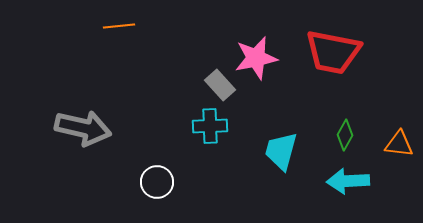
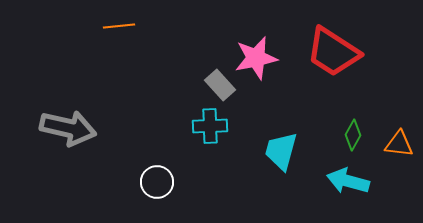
red trapezoid: rotated 22 degrees clockwise
gray arrow: moved 15 px left
green diamond: moved 8 px right
cyan arrow: rotated 18 degrees clockwise
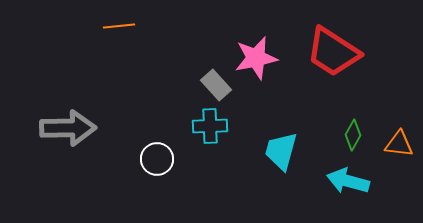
gray rectangle: moved 4 px left
gray arrow: rotated 14 degrees counterclockwise
white circle: moved 23 px up
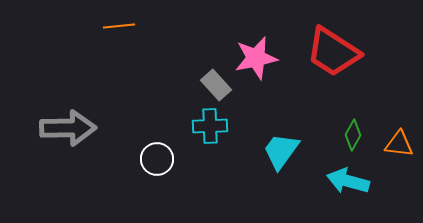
cyan trapezoid: rotated 21 degrees clockwise
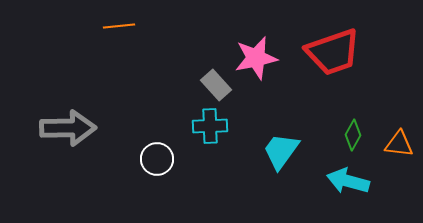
red trapezoid: rotated 52 degrees counterclockwise
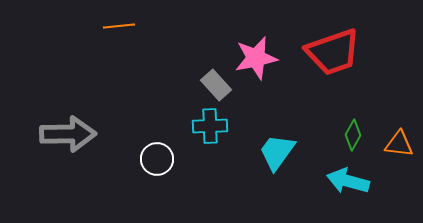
gray arrow: moved 6 px down
cyan trapezoid: moved 4 px left, 1 px down
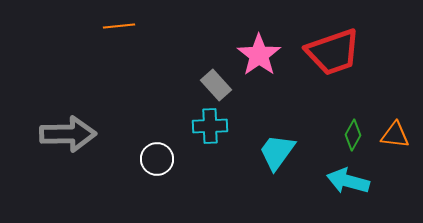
pink star: moved 3 px right, 3 px up; rotated 24 degrees counterclockwise
orange triangle: moved 4 px left, 9 px up
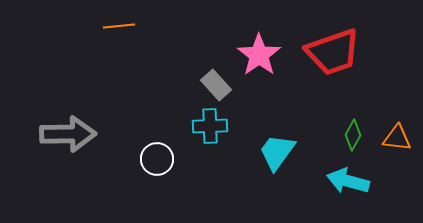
orange triangle: moved 2 px right, 3 px down
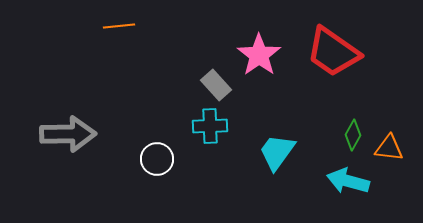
red trapezoid: rotated 54 degrees clockwise
orange triangle: moved 8 px left, 10 px down
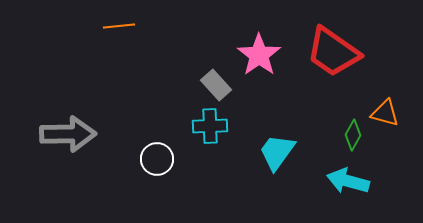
orange triangle: moved 4 px left, 35 px up; rotated 8 degrees clockwise
